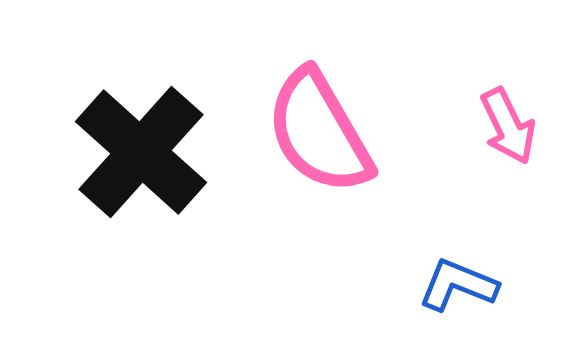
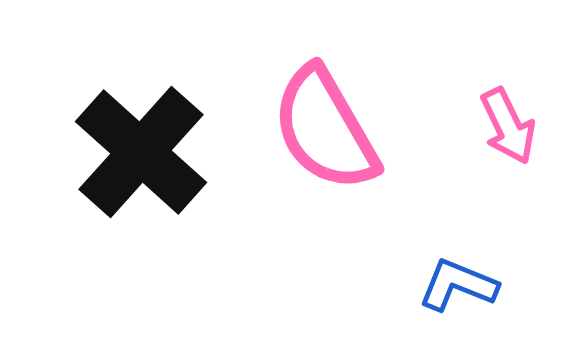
pink semicircle: moved 6 px right, 3 px up
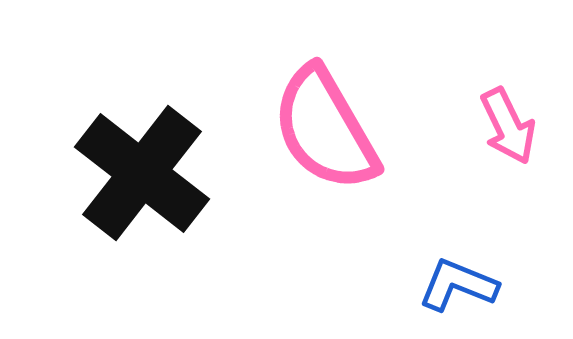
black cross: moved 1 px right, 21 px down; rotated 4 degrees counterclockwise
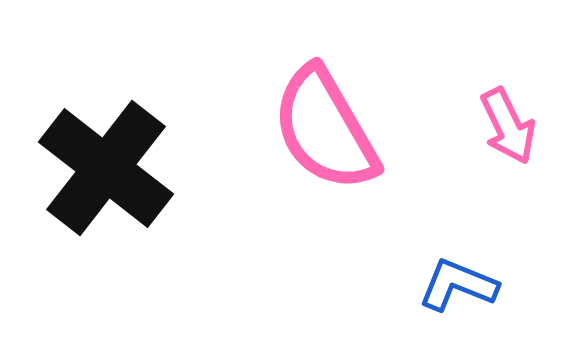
black cross: moved 36 px left, 5 px up
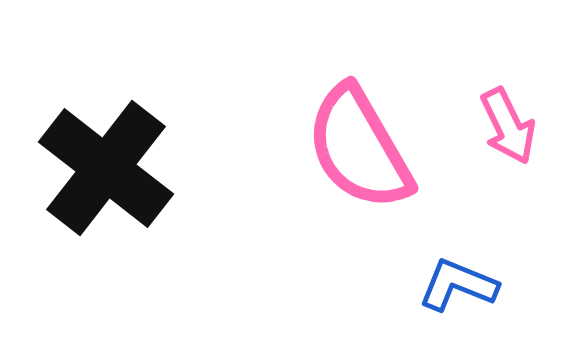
pink semicircle: moved 34 px right, 19 px down
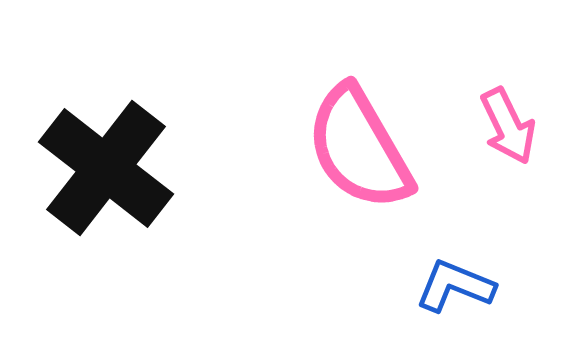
blue L-shape: moved 3 px left, 1 px down
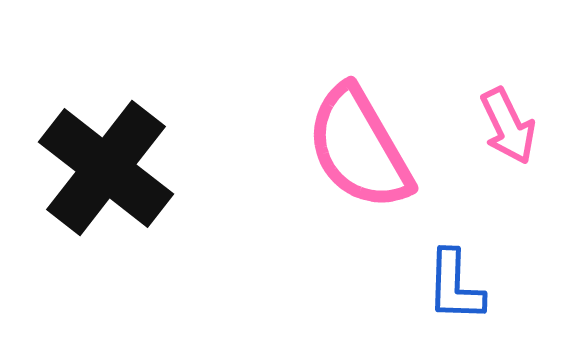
blue L-shape: rotated 110 degrees counterclockwise
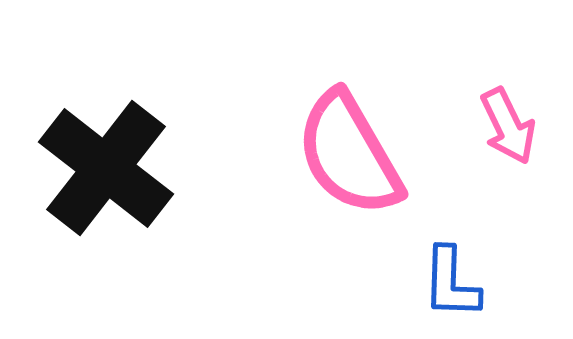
pink semicircle: moved 10 px left, 6 px down
blue L-shape: moved 4 px left, 3 px up
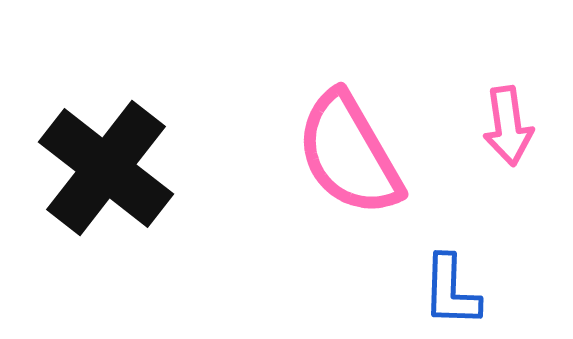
pink arrow: rotated 18 degrees clockwise
blue L-shape: moved 8 px down
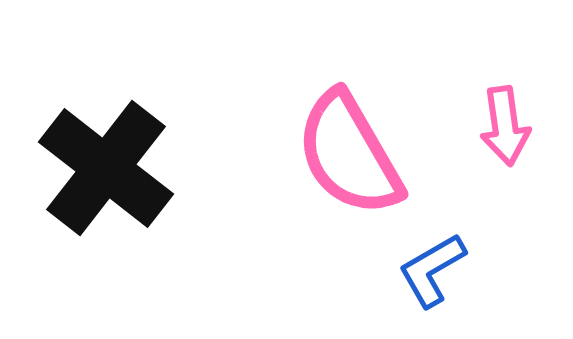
pink arrow: moved 3 px left
blue L-shape: moved 19 px left, 21 px up; rotated 58 degrees clockwise
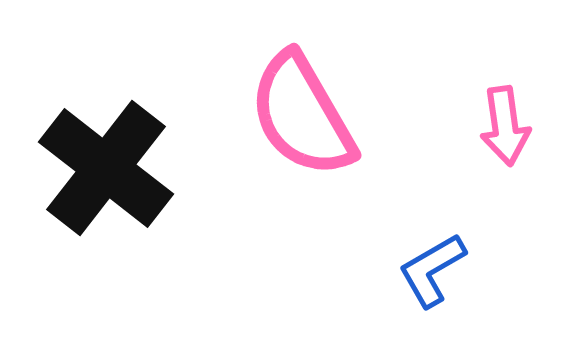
pink semicircle: moved 47 px left, 39 px up
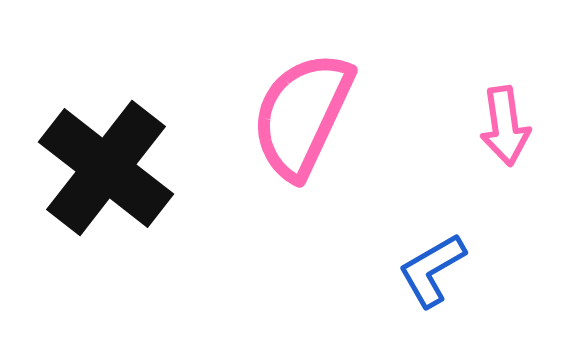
pink semicircle: rotated 55 degrees clockwise
